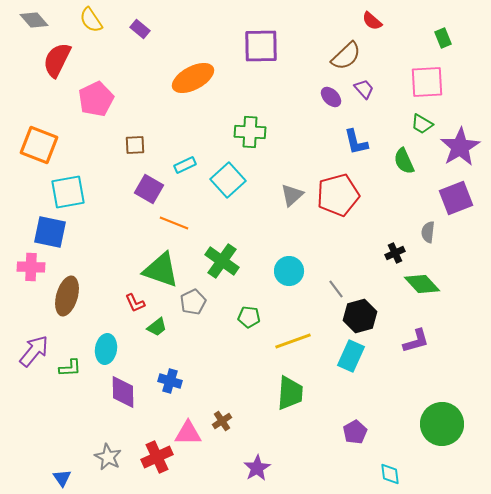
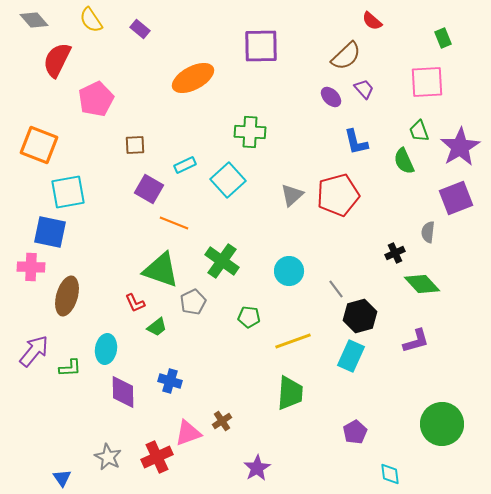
green trapezoid at (422, 124): moved 3 px left, 7 px down; rotated 40 degrees clockwise
pink triangle at (188, 433): rotated 20 degrees counterclockwise
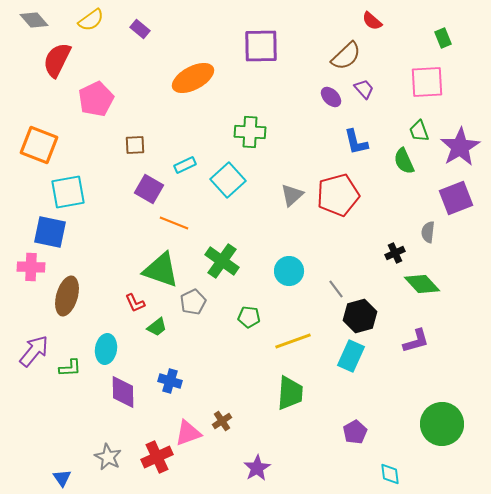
yellow semicircle at (91, 20): rotated 92 degrees counterclockwise
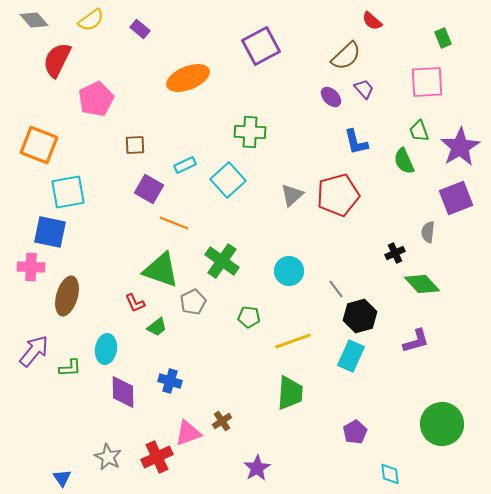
purple square at (261, 46): rotated 27 degrees counterclockwise
orange ellipse at (193, 78): moved 5 px left; rotated 6 degrees clockwise
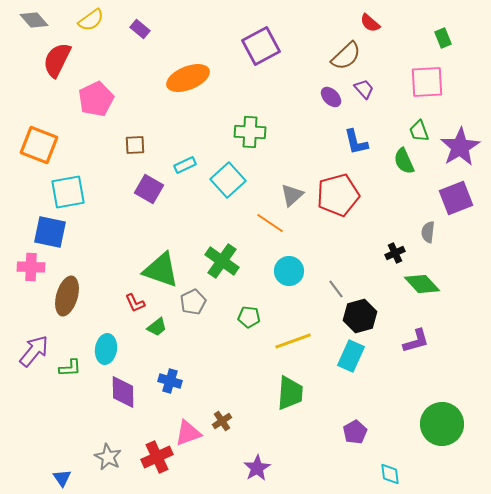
red semicircle at (372, 21): moved 2 px left, 2 px down
orange line at (174, 223): moved 96 px right; rotated 12 degrees clockwise
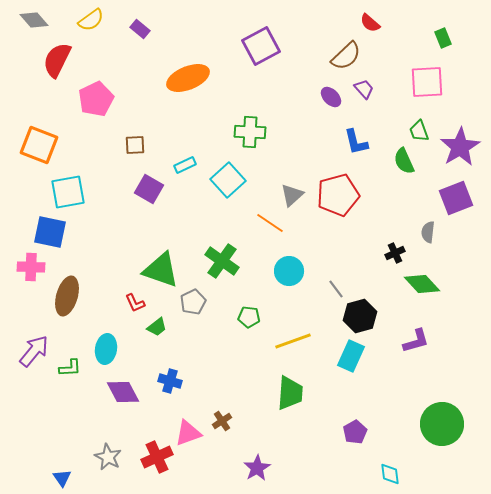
purple diamond at (123, 392): rotated 28 degrees counterclockwise
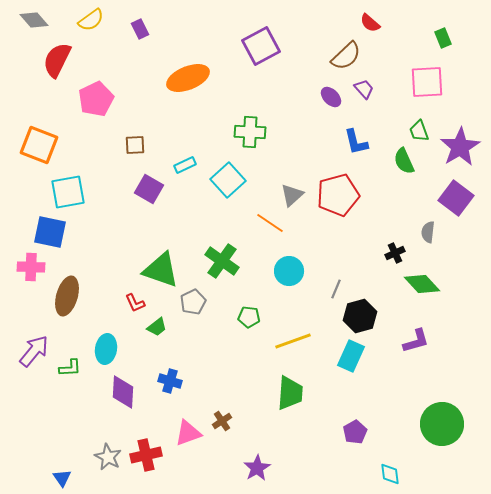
purple rectangle at (140, 29): rotated 24 degrees clockwise
purple square at (456, 198): rotated 32 degrees counterclockwise
gray line at (336, 289): rotated 60 degrees clockwise
purple diamond at (123, 392): rotated 32 degrees clockwise
red cross at (157, 457): moved 11 px left, 2 px up; rotated 12 degrees clockwise
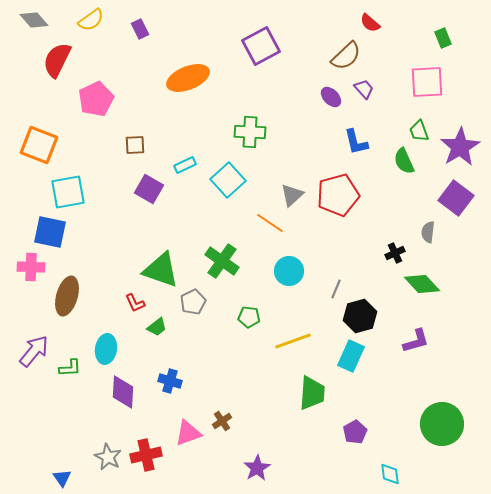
green trapezoid at (290, 393): moved 22 px right
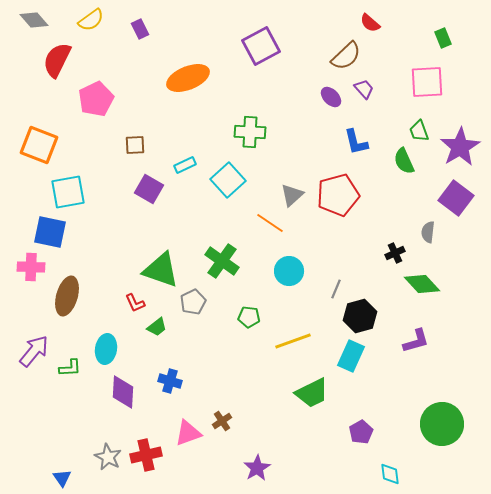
green trapezoid at (312, 393): rotated 60 degrees clockwise
purple pentagon at (355, 432): moved 6 px right
